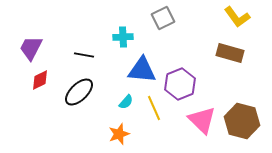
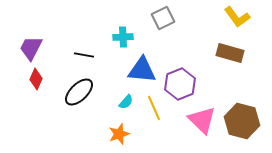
red diamond: moved 4 px left, 1 px up; rotated 40 degrees counterclockwise
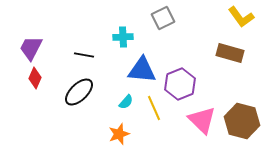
yellow L-shape: moved 4 px right
red diamond: moved 1 px left, 1 px up
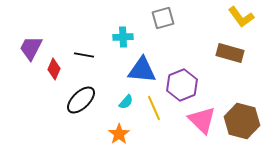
gray square: rotated 10 degrees clockwise
red diamond: moved 19 px right, 9 px up
purple hexagon: moved 2 px right, 1 px down
black ellipse: moved 2 px right, 8 px down
orange star: rotated 15 degrees counterclockwise
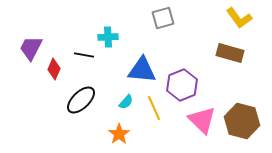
yellow L-shape: moved 2 px left, 1 px down
cyan cross: moved 15 px left
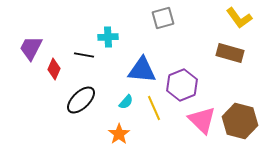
brown hexagon: moved 2 px left
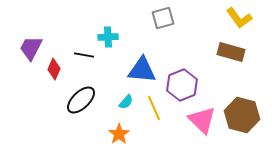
brown rectangle: moved 1 px right, 1 px up
brown hexagon: moved 2 px right, 6 px up
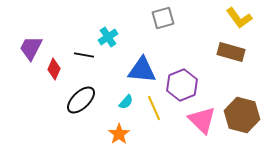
cyan cross: rotated 30 degrees counterclockwise
